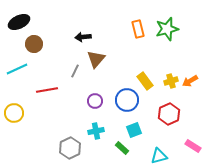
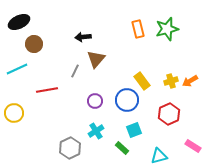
yellow rectangle: moved 3 px left
cyan cross: rotated 21 degrees counterclockwise
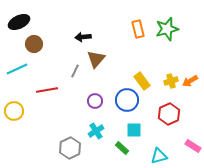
yellow circle: moved 2 px up
cyan square: rotated 21 degrees clockwise
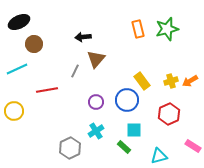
purple circle: moved 1 px right, 1 px down
green rectangle: moved 2 px right, 1 px up
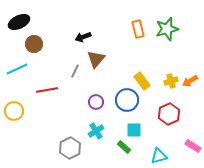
black arrow: rotated 14 degrees counterclockwise
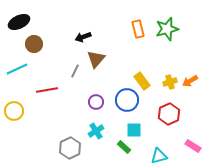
yellow cross: moved 1 px left, 1 px down
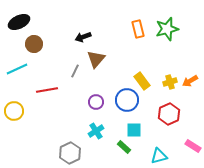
gray hexagon: moved 5 px down
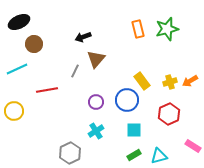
green rectangle: moved 10 px right, 8 px down; rotated 72 degrees counterclockwise
